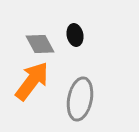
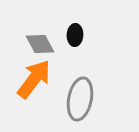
black ellipse: rotated 15 degrees clockwise
orange arrow: moved 2 px right, 2 px up
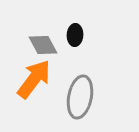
gray diamond: moved 3 px right, 1 px down
gray ellipse: moved 2 px up
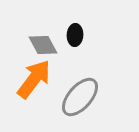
gray ellipse: rotated 30 degrees clockwise
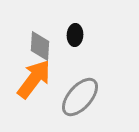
gray diamond: moved 3 px left, 1 px down; rotated 32 degrees clockwise
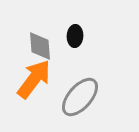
black ellipse: moved 1 px down
gray diamond: rotated 8 degrees counterclockwise
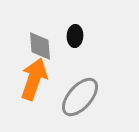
orange arrow: rotated 18 degrees counterclockwise
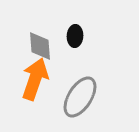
orange arrow: moved 1 px right
gray ellipse: rotated 9 degrees counterclockwise
